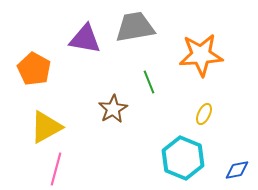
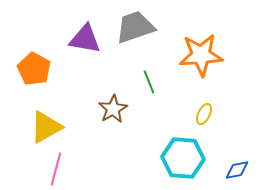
gray trapezoid: rotated 9 degrees counterclockwise
cyan hexagon: rotated 18 degrees counterclockwise
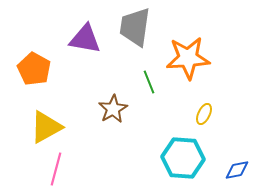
gray trapezoid: rotated 63 degrees counterclockwise
orange star: moved 13 px left, 3 px down
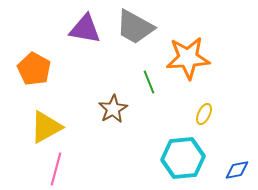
gray trapezoid: rotated 69 degrees counterclockwise
purple triangle: moved 10 px up
cyan hexagon: rotated 9 degrees counterclockwise
